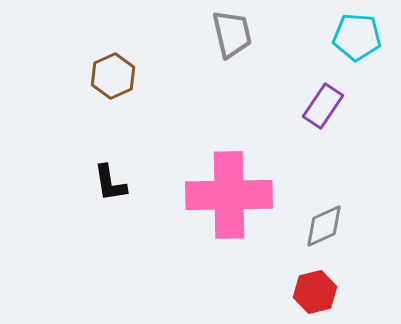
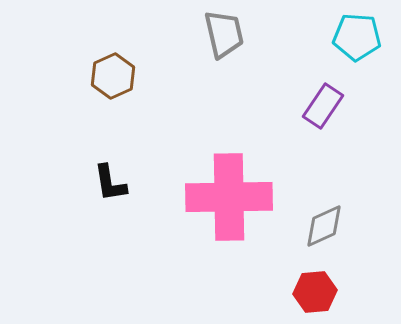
gray trapezoid: moved 8 px left
pink cross: moved 2 px down
red hexagon: rotated 9 degrees clockwise
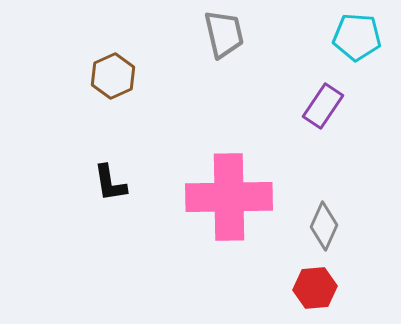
gray diamond: rotated 42 degrees counterclockwise
red hexagon: moved 4 px up
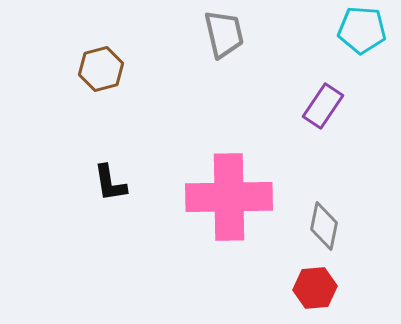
cyan pentagon: moved 5 px right, 7 px up
brown hexagon: moved 12 px left, 7 px up; rotated 9 degrees clockwise
gray diamond: rotated 12 degrees counterclockwise
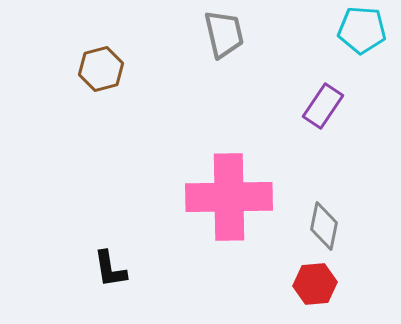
black L-shape: moved 86 px down
red hexagon: moved 4 px up
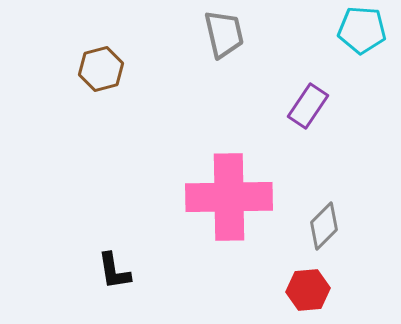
purple rectangle: moved 15 px left
gray diamond: rotated 33 degrees clockwise
black L-shape: moved 4 px right, 2 px down
red hexagon: moved 7 px left, 6 px down
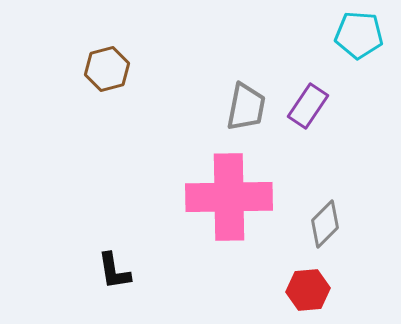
cyan pentagon: moved 3 px left, 5 px down
gray trapezoid: moved 22 px right, 73 px down; rotated 24 degrees clockwise
brown hexagon: moved 6 px right
gray diamond: moved 1 px right, 2 px up
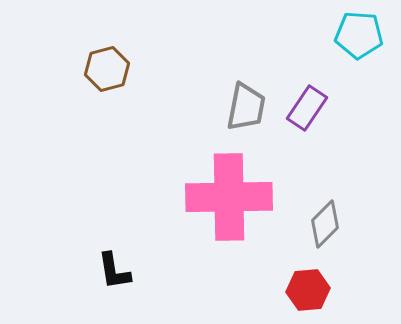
purple rectangle: moved 1 px left, 2 px down
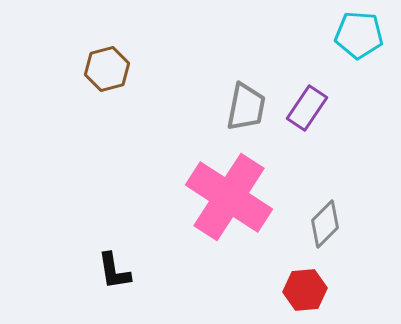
pink cross: rotated 34 degrees clockwise
red hexagon: moved 3 px left
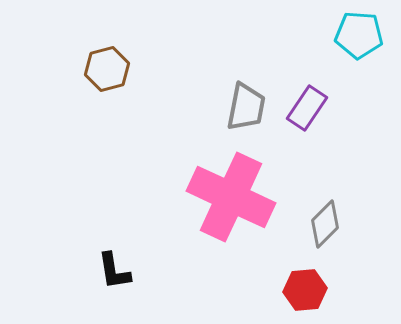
pink cross: moved 2 px right; rotated 8 degrees counterclockwise
